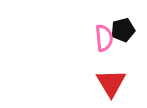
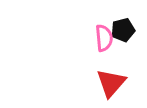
red triangle: rotated 12 degrees clockwise
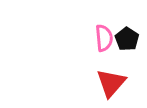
black pentagon: moved 4 px right, 9 px down; rotated 25 degrees counterclockwise
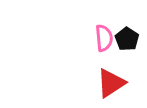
red triangle: rotated 16 degrees clockwise
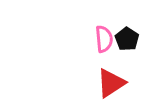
pink semicircle: moved 1 px down
